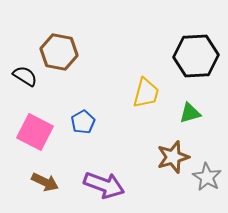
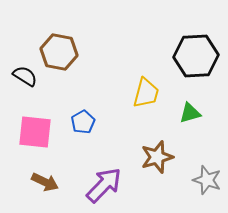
pink square: rotated 21 degrees counterclockwise
brown star: moved 16 px left
gray star: moved 3 px down; rotated 12 degrees counterclockwise
purple arrow: rotated 66 degrees counterclockwise
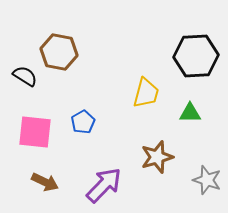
green triangle: rotated 15 degrees clockwise
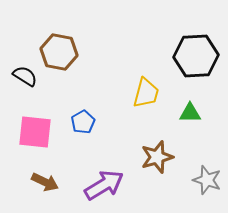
purple arrow: rotated 15 degrees clockwise
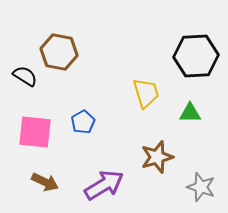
yellow trapezoid: rotated 32 degrees counterclockwise
gray star: moved 6 px left, 7 px down
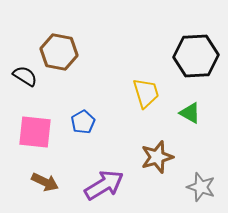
green triangle: rotated 30 degrees clockwise
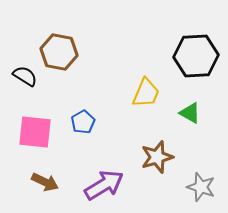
yellow trapezoid: rotated 40 degrees clockwise
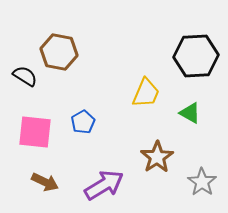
brown star: rotated 16 degrees counterclockwise
gray star: moved 1 px right, 5 px up; rotated 16 degrees clockwise
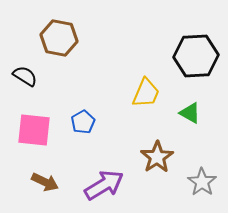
brown hexagon: moved 14 px up
pink square: moved 1 px left, 2 px up
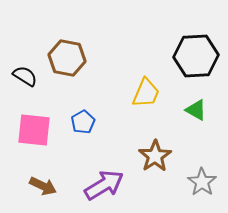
brown hexagon: moved 8 px right, 20 px down
green triangle: moved 6 px right, 3 px up
brown star: moved 2 px left, 1 px up
brown arrow: moved 2 px left, 4 px down
